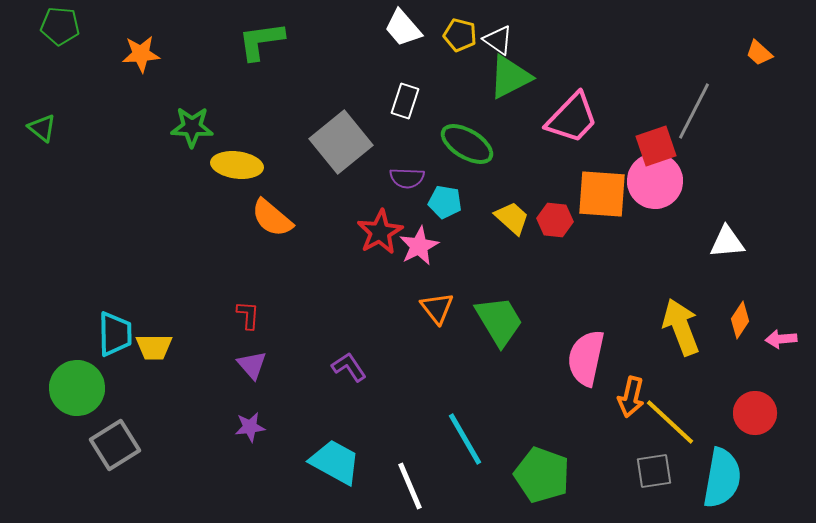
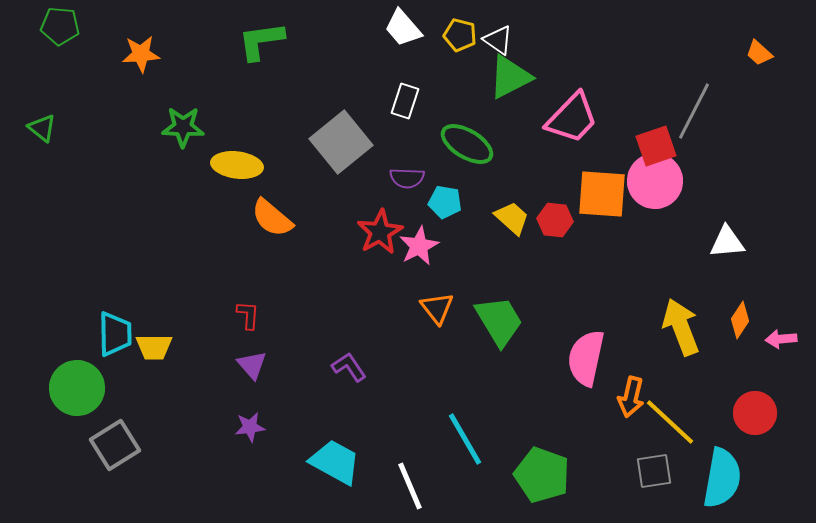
green star at (192, 127): moved 9 px left
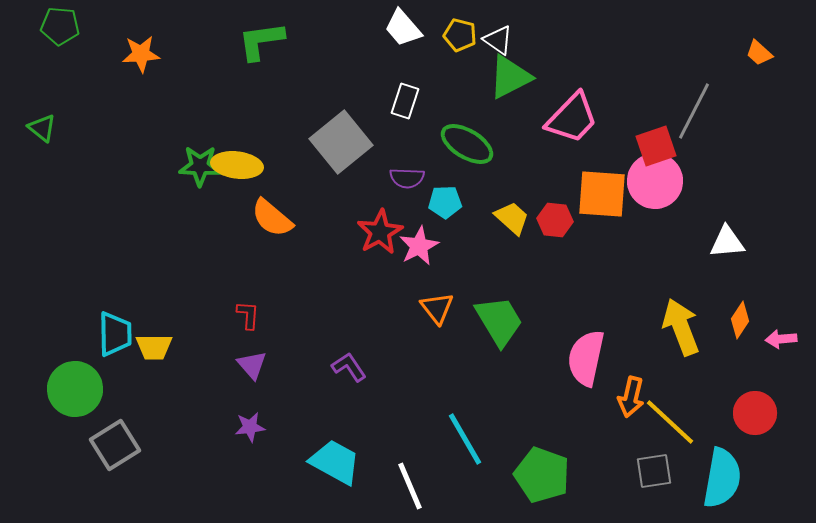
green star at (183, 127): moved 17 px right, 39 px down
cyan pentagon at (445, 202): rotated 12 degrees counterclockwise
green circle at (77, 388): moved 2 px left, 1 px down
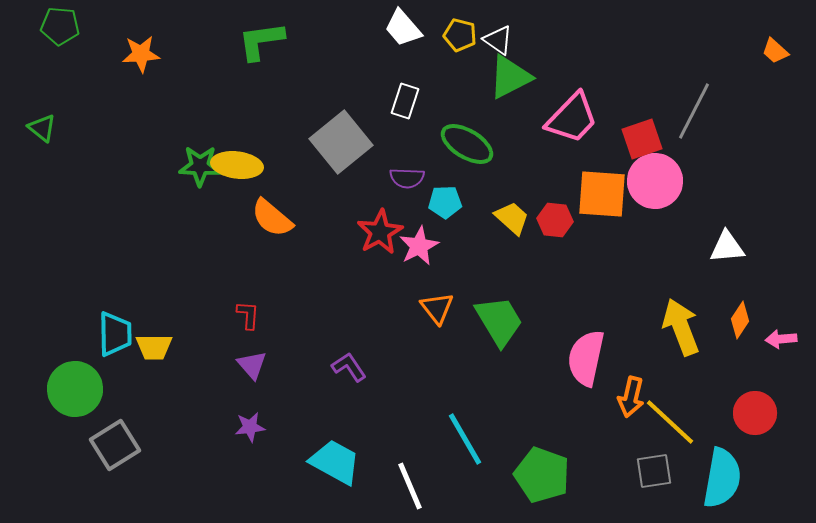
orange trapezoid at (759, 53): moved 16 px right, 2 px up
red square at (656, 146): moved 14 px left, 7 px up
white triangle at (727, 242): moved 5 px down
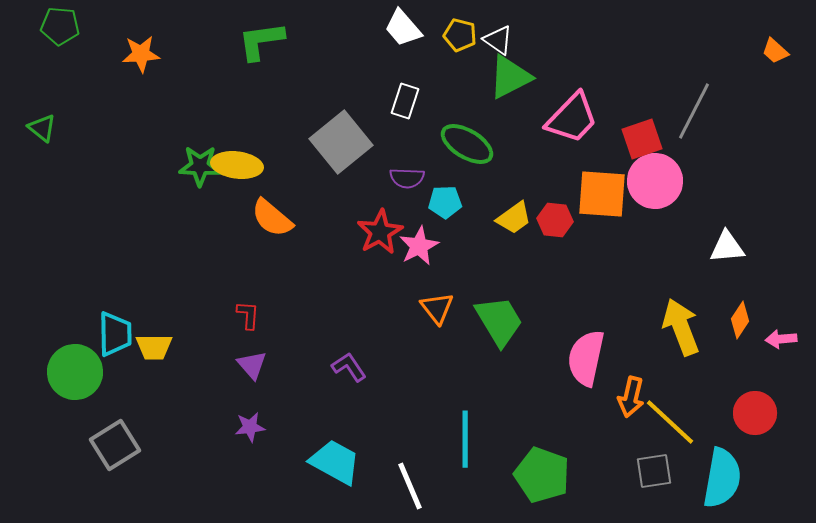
yellow trapezoid at (512, 218): moved 2 px right; rotated 102 degrees clockwise
green circle at (75, 389): moved 17 px up
cyan line at (465, 439): rotated 30 degrees clockwise
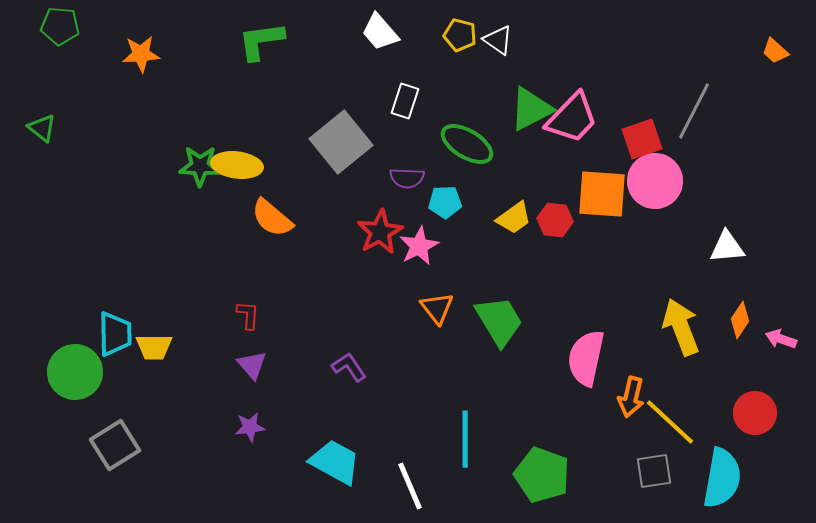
white trapezoid at (403, 28): moved 23 px left, 4 px down
green triangle at (510, 77): moved 21 px right, 32 px down
pink arrow at (781, 339): rotated 24 degrees clockwise
